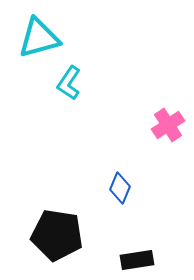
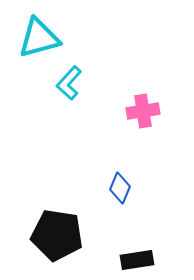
cyan L-shape: rotated 8 degrees clockwise
pink cross: moved 25 px left, 14 px up; rotated 24 degrees clockwise
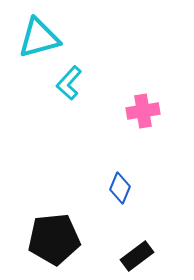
black pentagon: moved 3 px left, 4 px down; rotated 15 degrees counterclockwise
black rectangle: moved 4 px up; rotated 28 degrees counterclockwise
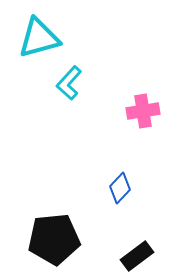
blue diamond: rotated 20 degrees clockwise
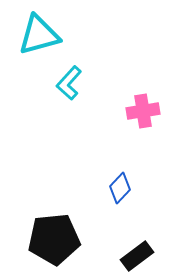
cyan triangle: moved 3 px up
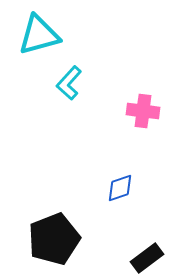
pink cross: rotated 16 degrees clockwise
blue diamond: rotated 28 degrees clockwise
black pentagon: rotated 15 degrees counterclockwise
black rectangle: moved 10 px right, 2 px down
